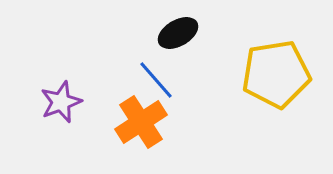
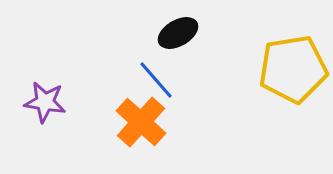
yellow pentagon: moved 17 px right, 5 px up
purple star: moved 16 px left; rotated 30 degrees clockwise
orange cross: rotated 15 degrees counterclockwise
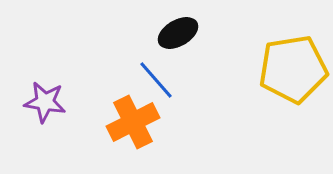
orange cross: moved 8 px left; rotated 21 degrees clockwise
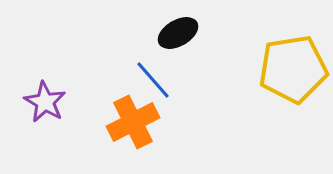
blue line: moved 3 px left
purple star: rotated 21 degrees clockwise
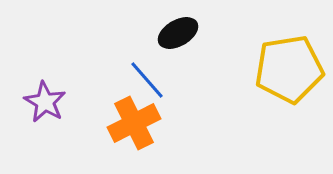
yellow pentagon: moved 4 px left
blue line: moved 6 px left
orange cross: moved 1 px right, 1 px down
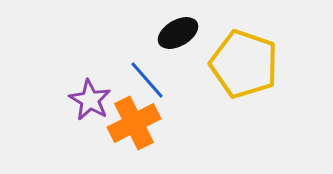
yellow pentagon: moved 45 px left, 5 px up; rotated 28 degrees clockwise
purple star: moved 45 px right, 2 px up
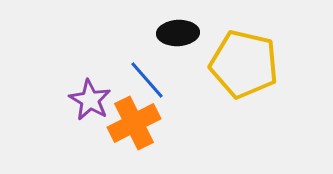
black ellipse: rotated 27 degrees clockwise
yellow pentagon: rotated 6 degrees counterclockwise
